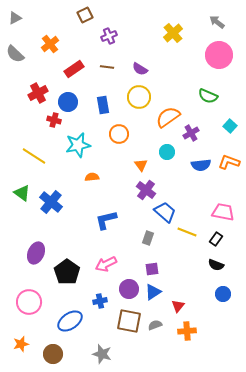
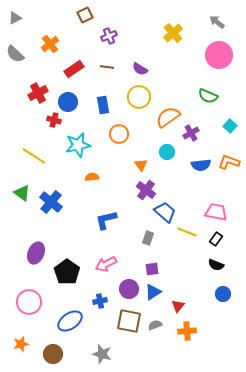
pink trapezoid at (223, 212): moved 7 px left
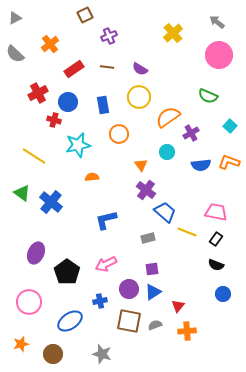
gray rectangle at (148, 238): rotated 56 degrees clockwise
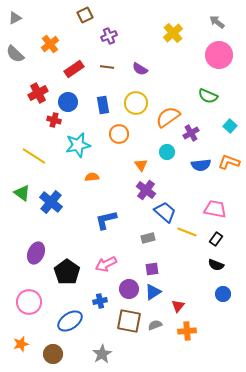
yellow circle at (139, 97): moved 3 px left, 6 px down
pink trapezoid at (216, 212): moved 1 px left, 3 px up
gray star at (102, 354): rotated 24 degrees clockwise
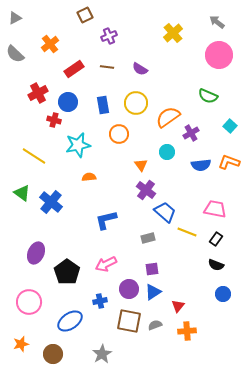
orange semicircle at (92, 177): moved 3 px left
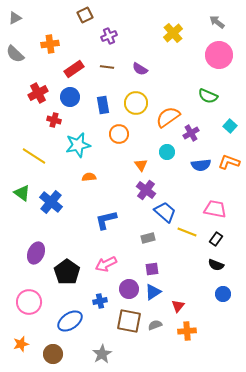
orange cross at (50, 44): rotated 30 degrees clockwise
blue circle at (68, 102): moved 2 px right, 5 px up
